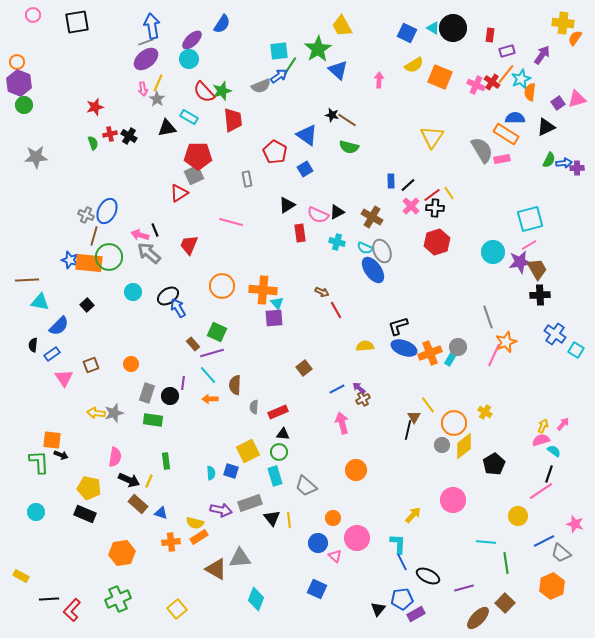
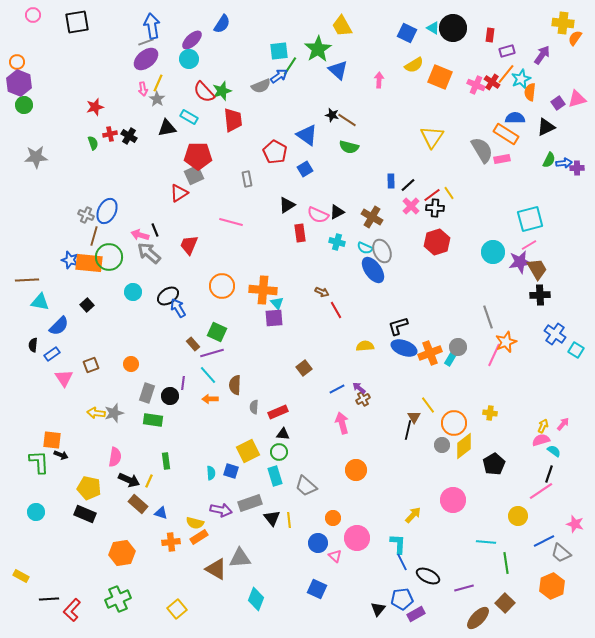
yellow cross at (485, 412): moved 5 px right, 1 px down; rotated 24 degrees counterclockwise
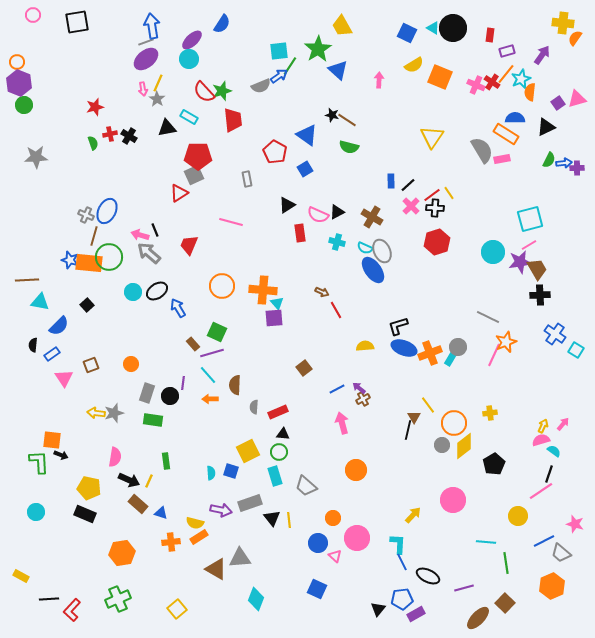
black ellipse at (168, 296): moved 11 px left, 5 px up
gray line at (488, 317): rotated 45 degrees counterclockwise
yellow cross at (490, 413): rotated 16 degrees counterclockwise
